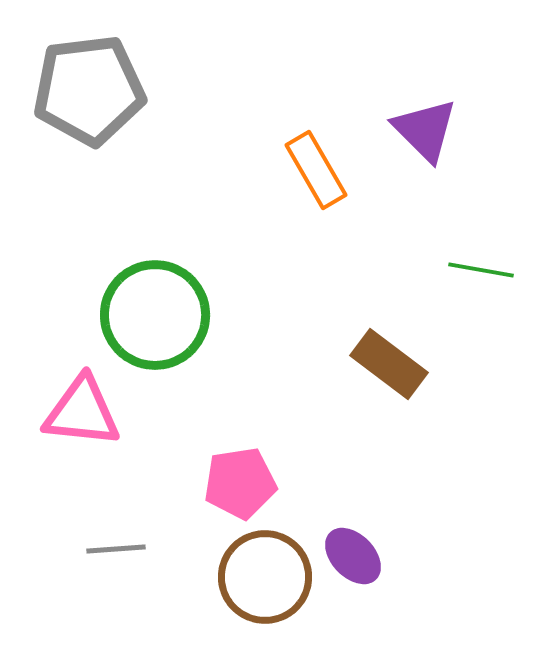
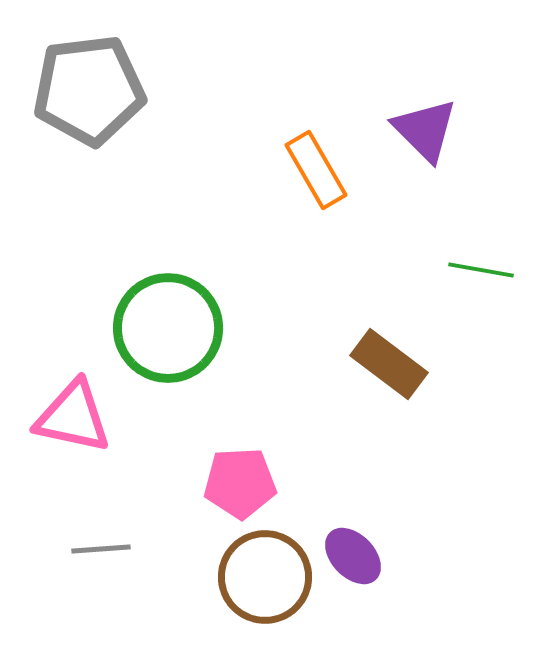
green circle: moved 13 px right, 13 px down
pink triangle: moved 9 px left, 5 px down; rotated 6 degrees clockwise
pink pentagon: rotated 6 degrees clockwise
gray line: moved 15 px left
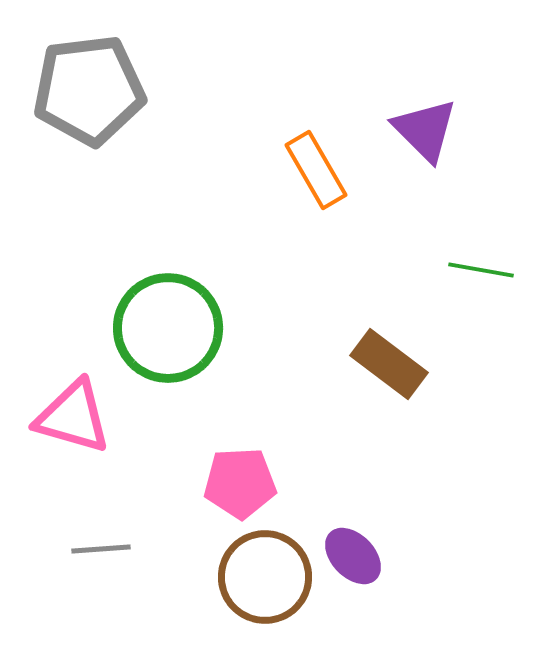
pink triangle: rotated 4 degrees clockwise
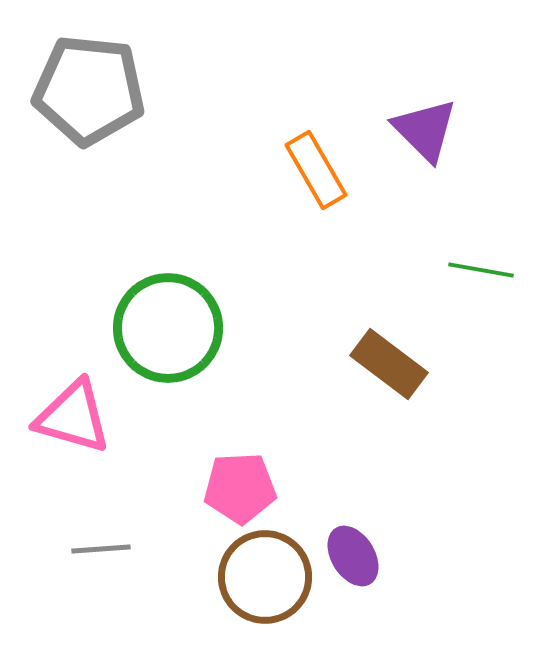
gray pentagon: rotated 13 degrees clockwise
pink pentagon: moved 5 px down
purple ellipse: rotated 12 degrees clockwise
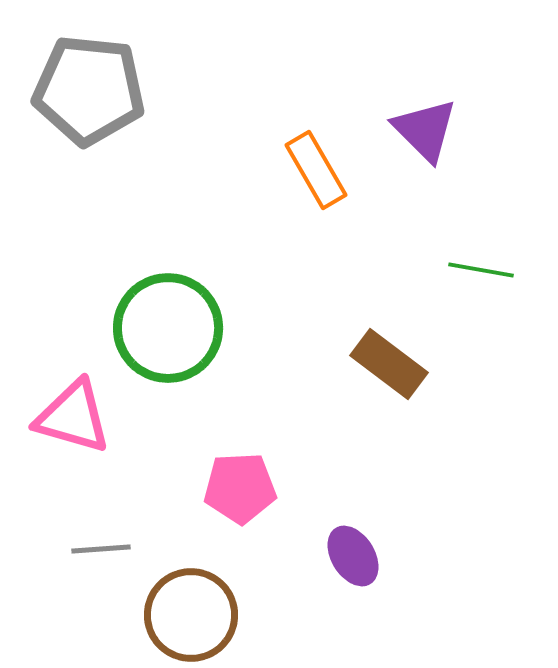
brown circle: moved 74 px left, 38 px down
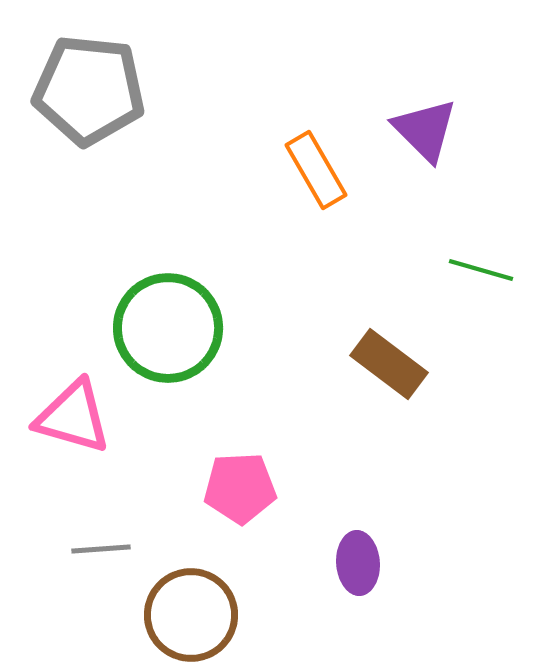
green line: rotated 6 degrees clockwise
purple ellipse: moved 5 px right, 7 px down; rotated 28 degrees clockwise
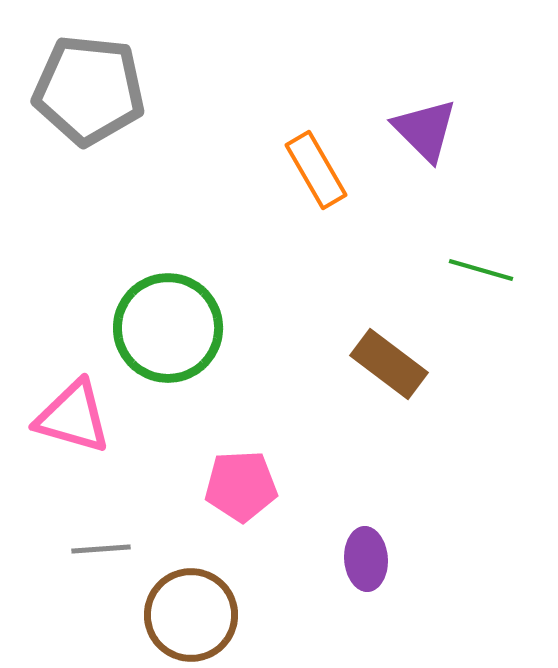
pink pentagon: moved 1 px right, 2 px up
purple ellipse: moved 8 px right, 4 px up
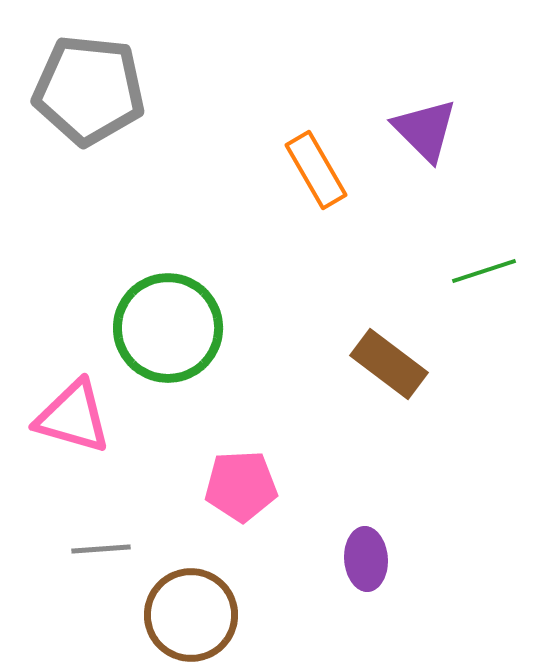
green line: moved 3 px right, 1 px down; rotated 34 degrees counterclockwise
